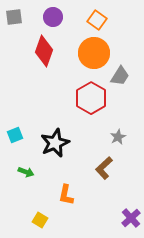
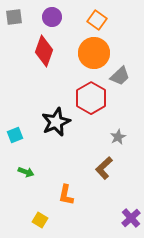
purple circle: moved 1 px left
gray trapezoid: rotated 15 degrees clockwise
black star: moved 1 px right, 21 px up
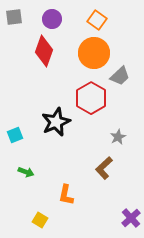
purple circle: moved 2 px down
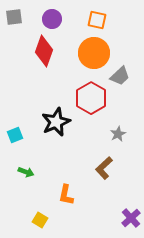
orange square: rotated 24 degrees counterclockwise
gray star: moved 3 px up
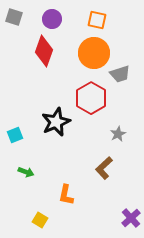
gray square: rotated 24 degrees clockwise
gray trapezoid: moved 2 px up; rotated 25 degrees clockwise
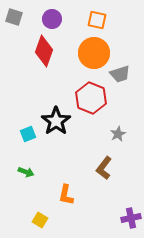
red hexagon: rotated 8 degrees counterclockwise
black star: moved 1 px up; rotated 12 degrees counterclockwise
cyan square: moved 13 px right, 1 px up
brown L-shape: rotated 10 degrees counterclockwise
purple cross: rotated 30 degrees clockwise
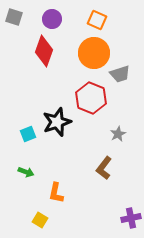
orange square: rotated 12 degrees clockwise
black star: moved 1 px right, 1 px down; rotated 16 degrees clockwise
orange L-shape: moved 10 px left, 2 px up
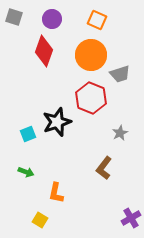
orange circle: moved 3 px left, 2 px down
gray star: moved 2 px right, 1 px up
purple cross: rotated 18 degrees counterclockwise
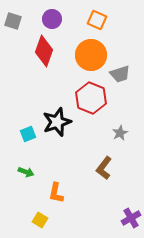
gray square: moved 1 px left, 4 px down
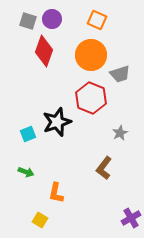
gray square: moved 15 px right
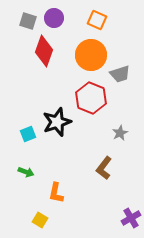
purple circle: moved 2 px right, 1 px up
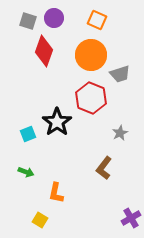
black star: rotated 16 degrees counterclockwise
